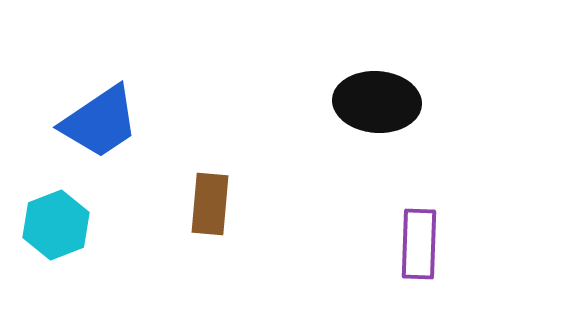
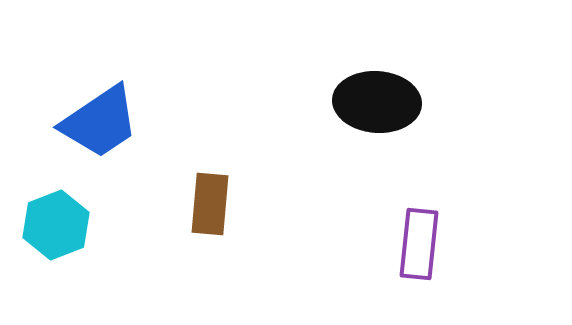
purple rectangle: rotated 4 degrees clockwise
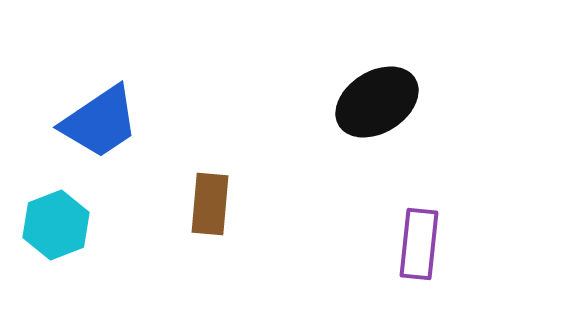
black ellipse: rotated 36 degrees counterclockwise
